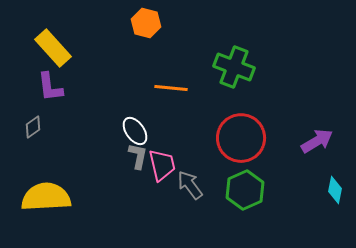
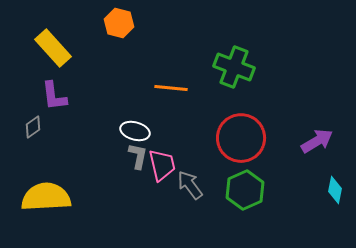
orange hexagon: moved 27 px left
purple L-shape: moved 4 px right, 9 px down
white ellipse: rotated 40 degrees counterclockwise
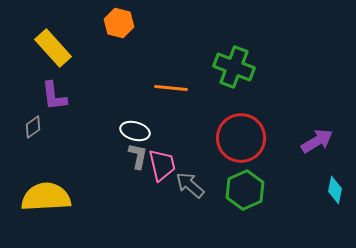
gray arrow: rotated 12 degrees counterclockwise
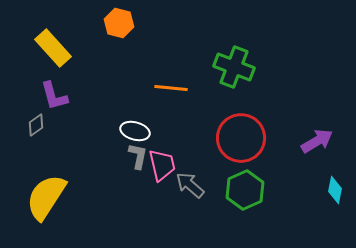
purple L-shape: rotated 8 degrees counterclockwise
gray diamond: moved 3 px right, 2 px up
yellow semicircle: rotated 54 degrees counterclockwise
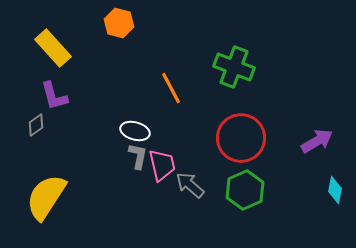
orange line: rotated 56 degrees clockwise
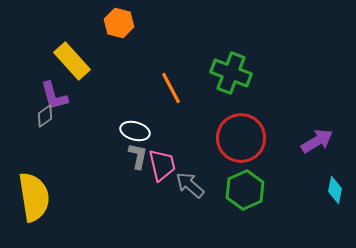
yellow rectangle: moved 19 px right, 13 px down
green cross: moved 3 px left, 6 px down
gray diamond: moved 9 px right, 9 px up
yellow semicircle: moved 12 px left; rotated 138 degrees clockwise
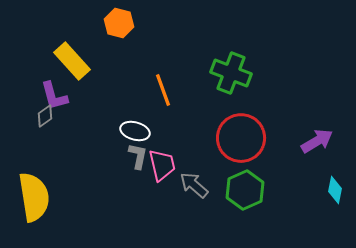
orange line: moved 8 px left, 2 px down; rotated 8 degrees clockwise
gray arrow: moved 4 px right
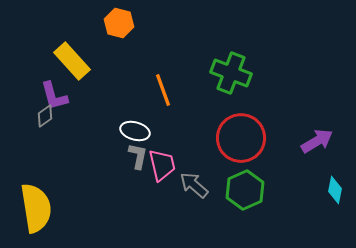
yellow semicircle: moved 2 px right, 11 px down
